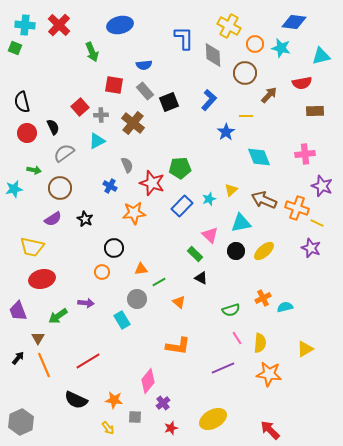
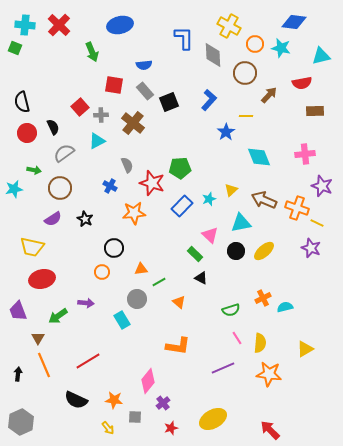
black arrow at (18, 358): moved 16 px down; rotated 32 degrees counterclockwise
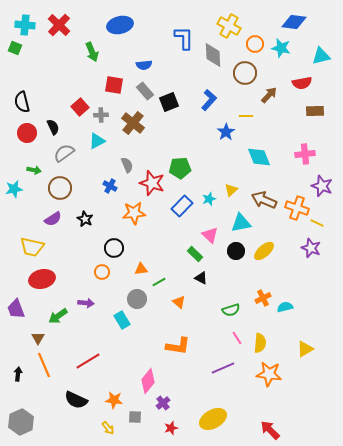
purple trapezoid at (18, 311): moved 2 px left, 2 px up
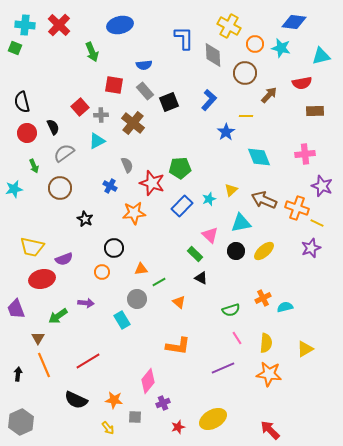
green arrow at (34, 170): moved 4 px up; rotated 56 degrees clockwise
purple semicircle at (53, 219): moved 11 px right, 40 px down; rotated 12 degrees clockwise
purple star at (311, 248): rotated 30 degrees clockwise
yellow semicircle at (260, 343): moved 6 px right
purple cross at (163, 403): rotated 16 degrees clockwise
red star at (171, 428): moved 7 px right, 1 px up
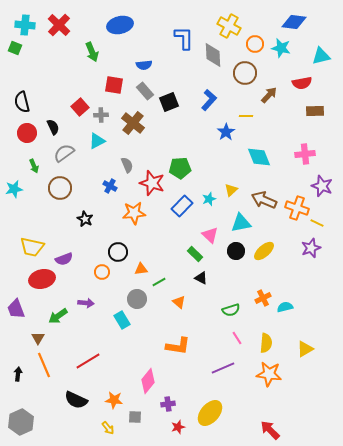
black circle at (114, 248): moved 4 px right, 4 px down
purple cross at (163, 403): moved 5 px right, 1 px down; rotated 16 degrees clockwise
yellow ellipse at (213, 419): moved 3 px left, 6 px up; rotated 20 degrees counterclockwise
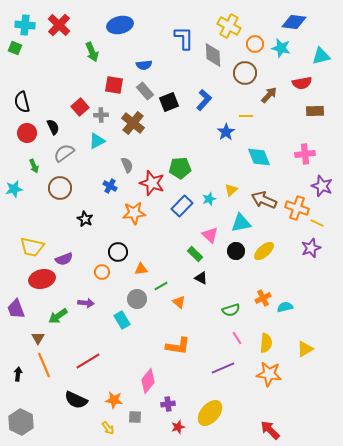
blue L-shape at (209, 100): moved 5 px left
green line at (159, 282): moved 2 px right, 4 px down
gray hexagon at (21, 422): rotated 10 degrees counterclockwise
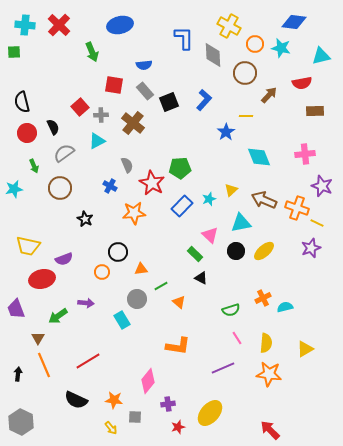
green square at (15, 48): moved 1 px left, 4 px down; rotated 24 degrees counterclockwise
red star at (152, 183): rotated 10 degrees clockwise
yellow trapezoid at (32, 247): moved 4 px left, 1 px up
yellow arrow at (108, 428): moved 3 px right
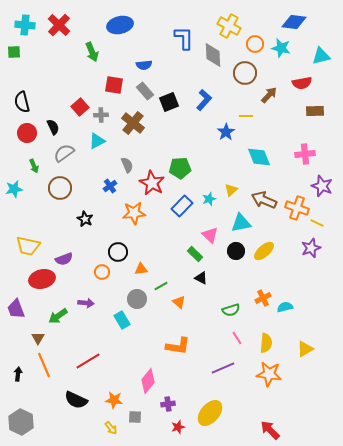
blue cross at (110, 186): rotated 24 degrees clockwise
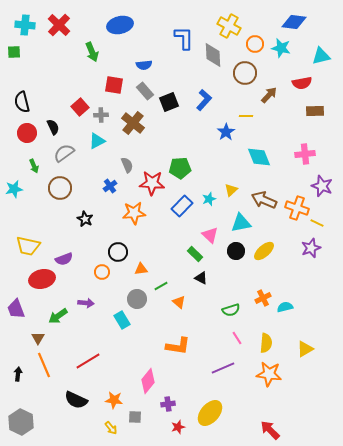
red star at (152, 183): rotated 25 degrees counterclockwise
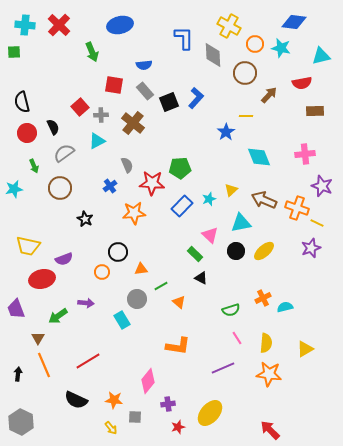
blue L-shape at (204, 100): moved 8 px left, 2 px up
